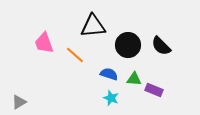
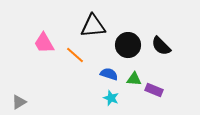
pink trapezoid: rotated 10 degrees counterclockwise
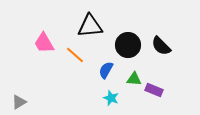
black triangle: moved 3 px left
blue semicircle: moved 3 px left, 4 px up; rotated 78 degrees counterclockwise
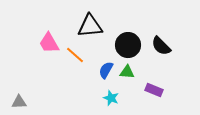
pink trapezoid: moved 5 px right
green triangle: moved 7 px left, 7 px up
gray triangle: rotated 28 degrees clockwise
